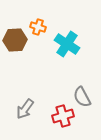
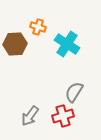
brown hexagon: moved 4 px down
gray semicircle: moved 8 px left, 5 px up; rotated 60 degrees clockwise
gray arrow: moved 5 px right, 7 px down
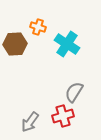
gray arrow: moved 6 px down
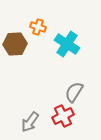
red cross: rotated 10 degrees counterclockwise
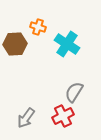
gray arrow: moved 4 px left, 4 px up
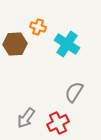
red cross: moved 5 px left, 7 px down
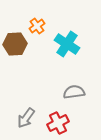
orange cross: moved 1 px left, 1 px up; rotated 35 degrees clockwise
gray semicircle: rotated 50 degrees clockwise
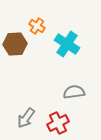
orange cross: rotated 21 degrees counterclockwise
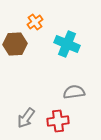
orange cross: moved 2 px left, 4 px up; rotated 21 degrees clockwise
cyan cross: rotated 10 degrees counterclockwise
red cross: moved 2 px up; rotated 20 degrees clockwise
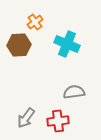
brown hexagon: moved 4 px right, 1 px down
